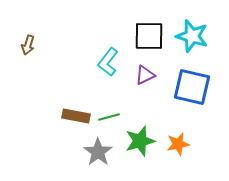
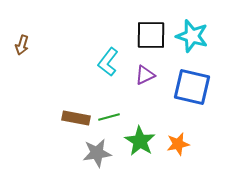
black square: moved 2 px right, 1 px up
brown arrow: moved 6 px left
brown rectangle: moved 2 px down
green star: rotated 24 degrees counterclockwise
gray star: moved 1 px left, 1 px down; rotated 28 degrees clockwise
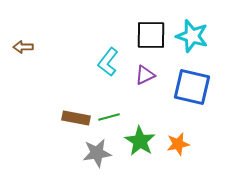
brown arrow: moved 1 px right, 2 px down; rotated 72 degrees clockwise
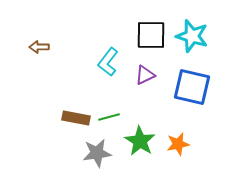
brown arrow: moved 16 px right
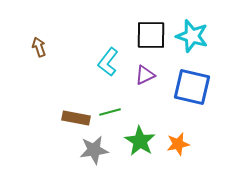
brown arrow: rotated 72 degrees clockwise
green line: moved 1 px right, 5 px up
gray star: moved 3 px left, 3 px up
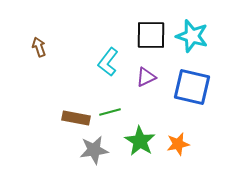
purple triangle: moved 1 px right, 2 px down
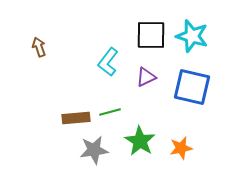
brown rectangle: rotated 16 degrees counterclockwise
orange star: moved 3 px right, 4 px down
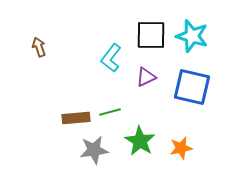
cyan L-shape: moved 3 px right, 4 px up
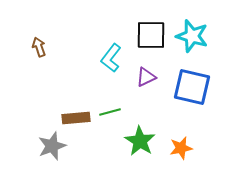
gray star: moved 42 px left, 4 px up; rotated 12 degrees counterclockwise
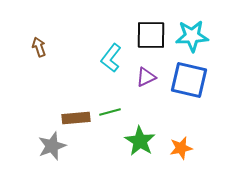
cyan star: rotated 20 degrees counterclockwise
blue square: moved 3 px left, 7 px up
